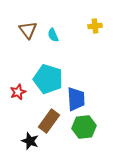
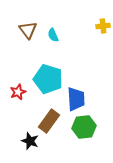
yellow cross: moved 8 px right
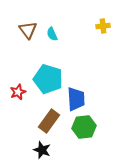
cyan semicircle: moved 1 px left, 1 px up
black star: moved 12 px right, 9 px down
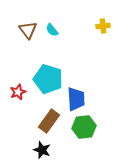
cyan semicircle: moved 4 px up; rotated 16 degrees counterclockwise
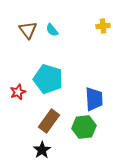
blue trapezoid: moved 18 px right
black star: rotated 18 degrees clockwise
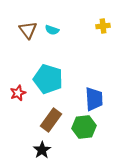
cyan semicircle: rotated 32 degrees counterclockwise
red star: moved 1 px down
brown rectangle: moved 2 px right, 1 px up
